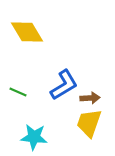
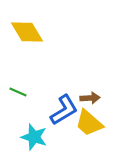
blue L-shape: moved 25 px down
yellow trapezoid: rotated 68 degrees counterclockwise
cyan star: rotated 12 degrees clockwise
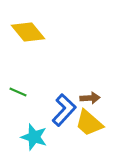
yellow diamond: moved 1 px right; rotated 8 degrees counterclockwise
blue L-shape: rotated 16 degrees counterclockwise
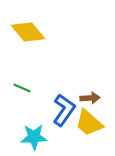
green line: moved 4 px right, 4 px up
blue L-shape: rotated 8 degrees counterclockwise
cyan star: rotated 20 degrees counterclockwise
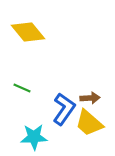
blue L-shape: moved 1 px up
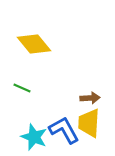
yellow diamond: moved 6 px right, 12 px down
blue L-shape: moved 21 px down; rotated 64 degrees counterclockwise
yellow trapezoid: rotated 52 degrees clockwise
cyan star: rotated 24 degrees clockwise
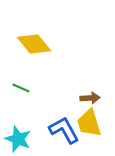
green line: moved 1 px left
yellow trapezoid: rotated 20 degrees counterclockwise
cyan star: moved 16 px left, 2 px down
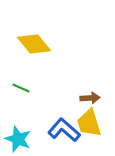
blue L-shape: rotated 20 degrees counterclockwise
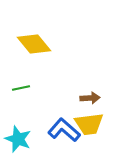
green line: rotated 36 degrees counterclockwise
yellow trapezoid: moved 1 px down; rotated 80 degrees counterclockwise
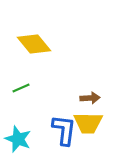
green line: rotated 12 degrees counterclockwise
yellow trapezoid: moved 1 px left, 1 px up; rotated 8 degrees clockwise
blue L-shape: rotated 56 degrees clockwise
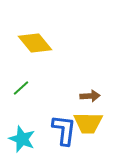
yellow diamond: moved 1 px right, 1 px up
green line: rotated 18 degrees counterclockwise
brown arrow: moved 2 px up
cyan star: moved 4 px right
